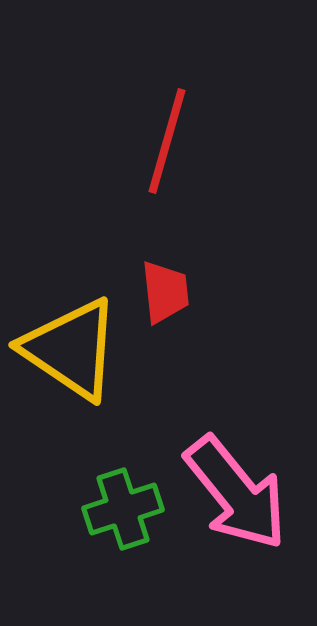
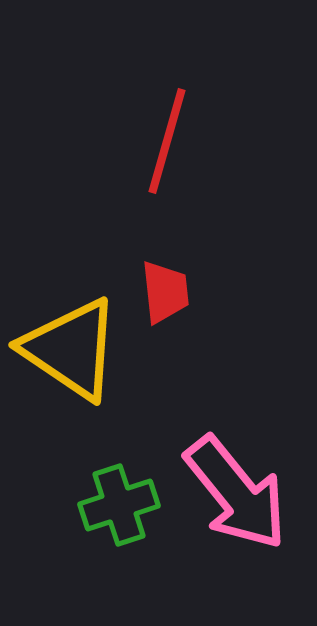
green cross: moved 4 px left, 4 px up
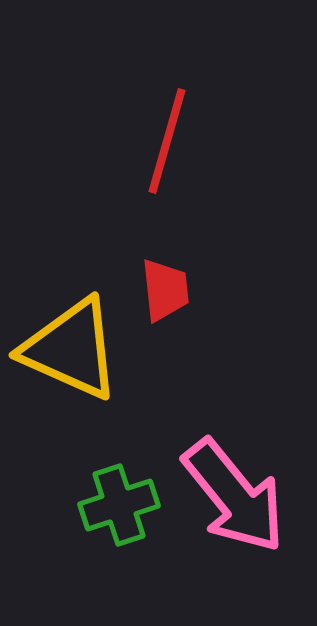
red trapezoid: moved 2 px up
yellow triangle: rotated 10 degrees counterclockwise
pink arrow: moved 2 px left, 3 px down
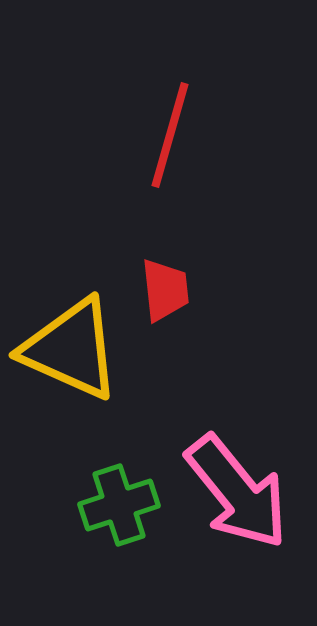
red line: moved 3 px right, 6 px up
pink arrow: moved 3 px right, 4 px up
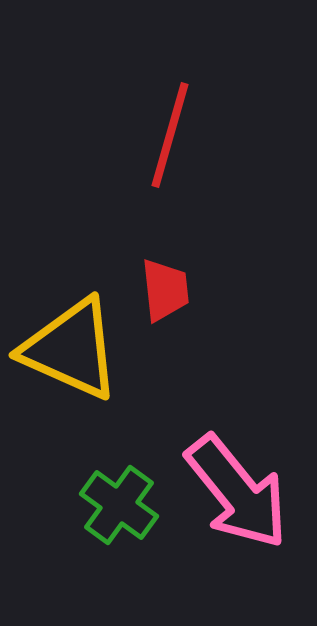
green cross: rotated 36 degrees counterclockwise
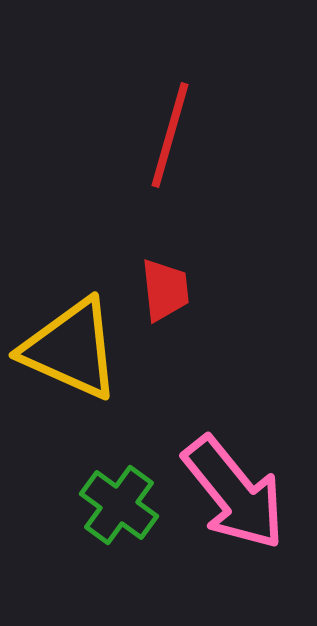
pink arrow: moved 3 px left, 1 px down
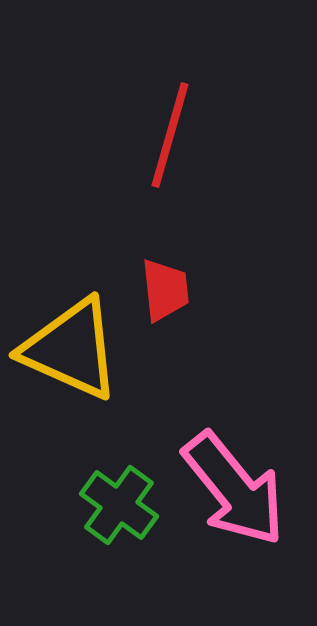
pink arrow: moved 4 px up
